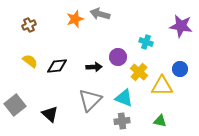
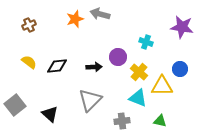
purple star: moved 1 px right, 1 px down
yellow semicircle: moved 1 px left, 1 px down
cyan triangle: moved 14 px right
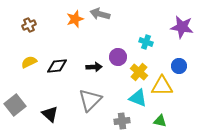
yellow semicircle: rotated 63 degrees counterclockwise
blue circle: moved 1 px left, 3 px up
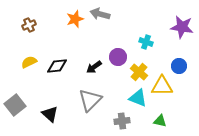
black arrow: rotated 147 degrees clockwise
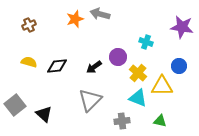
yellow semicircle: rotated 42 degrees clockwise
yellow cross: moved 1 px left, 1 px down
black triangle: moved 6 px left
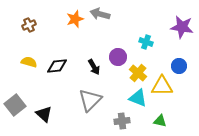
black arrow: rotated 84 degrees counterclockwise
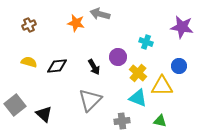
orange star: moved 1 px right, 4 px down; rotated 30 degrees clockwise
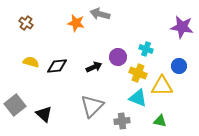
brown cross: moved 3 px left, 2 px up; rotated 32 degrees counterclockwise
cyan cross: moved 7 px down
yellow semicircle: moved 2 px right
black arrow: rotated 84 degrees counterclockwise
yellow cross: rotated 18 degrees counterclockwise
gray triangle: moved 2 px right, 6 px down
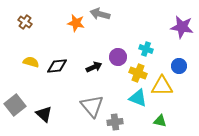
brown cross: moved 1 px left, 1 px up
gray triangle: rotated 25 degrees counterclockwise
gray cross: moved 7 px left, 1 px down
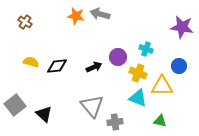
orange star: moved 7 px up
